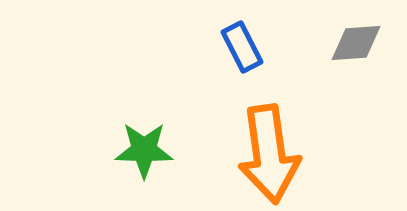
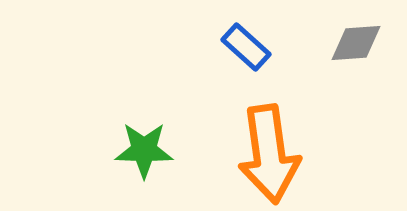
blue rectangle: moved 4 px right; rotated 21 degrees counterclockwise
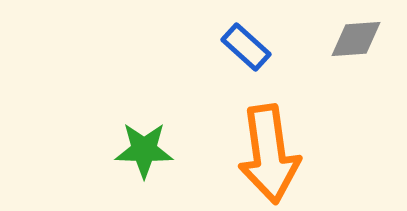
gray diamond: moved 4 px up
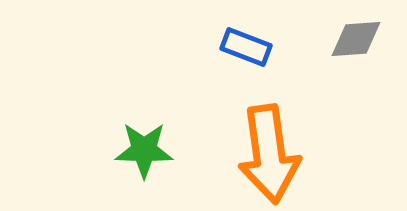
blue rectangle: rotated 21 degrees counterclockwise
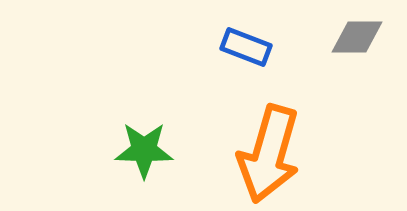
gray diamond: moved 1 px right, 2 px up; rotated 4 degrees clockwise
orange arrow: rotated 24 degrees clockwise
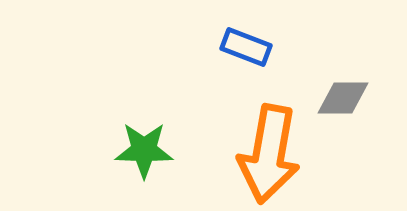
gray diamond: moved 14 px left, 61 px down
orange arrow: rotated 6 degrees counterclockwise
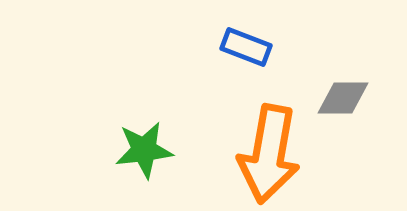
green star: rotated 8 degrees counterclockwise
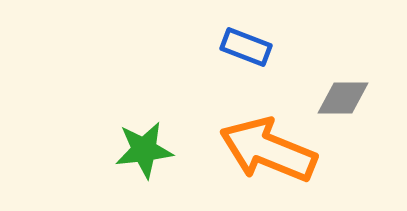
orange arrow: moved 1 px left, 4 px up; rotated 102 degrees clockwise
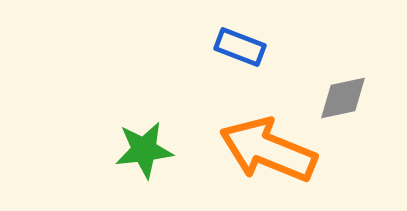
blue rectangle: moved 6 px left
gray diamond: rotated 12 degrees counterclockwise
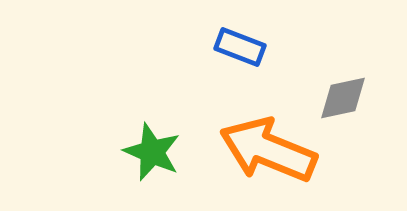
green star: moved 8 px right, 2 px down; rotated 30 degrees clockwise
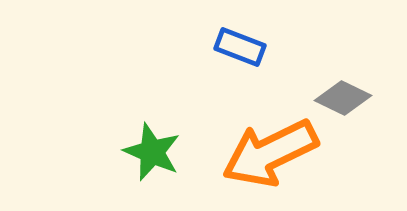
gray diamond: rotated 38 degrees clockwise
orange arrow: moved 2 px right, 3 px down; rotated 48 degrees counterclockwise
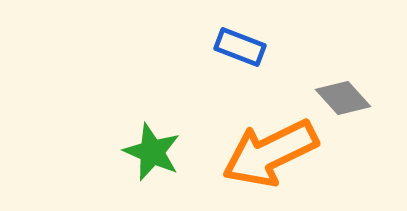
gray diamond: rotated 22 degrees clockwise
